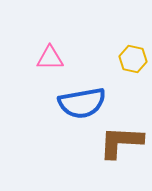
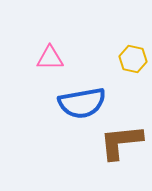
brown L-shape: rotated 9 degrees counterclockwise
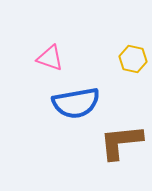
pink triangle: rotated 20 degrees clockwise
blue semicircle: moved 6 px left
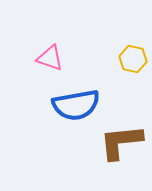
blue semicircle: moved 2 px down
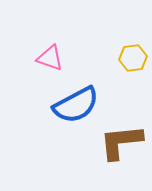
yellow hexagon: moved 1 px up; rotated 20 degrees counterclockwise
blue semicircle: rotated 18 degrees counterclockwise
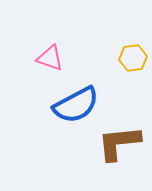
brown L-shape: moved 2 px left, 1 px down
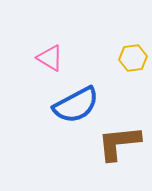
pink triangle: rotated 12 degrees clockwise
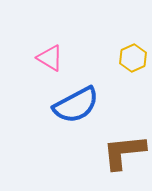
yellow hexagon: rotated 16 degrees counterclockwise
brown L-shape: moved 5 px right, 9 px down
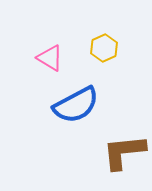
yellow hexagon: moved 29 px left, 10 px up
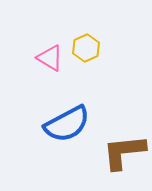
yellow hexagon: moved 18 px left
blue semicircle: moved 9 px left, 19 px down
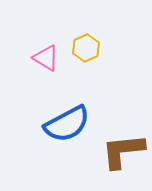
pink triangle: moved 4 px left
brown L-shape: moved 1 px left, 1 px up
